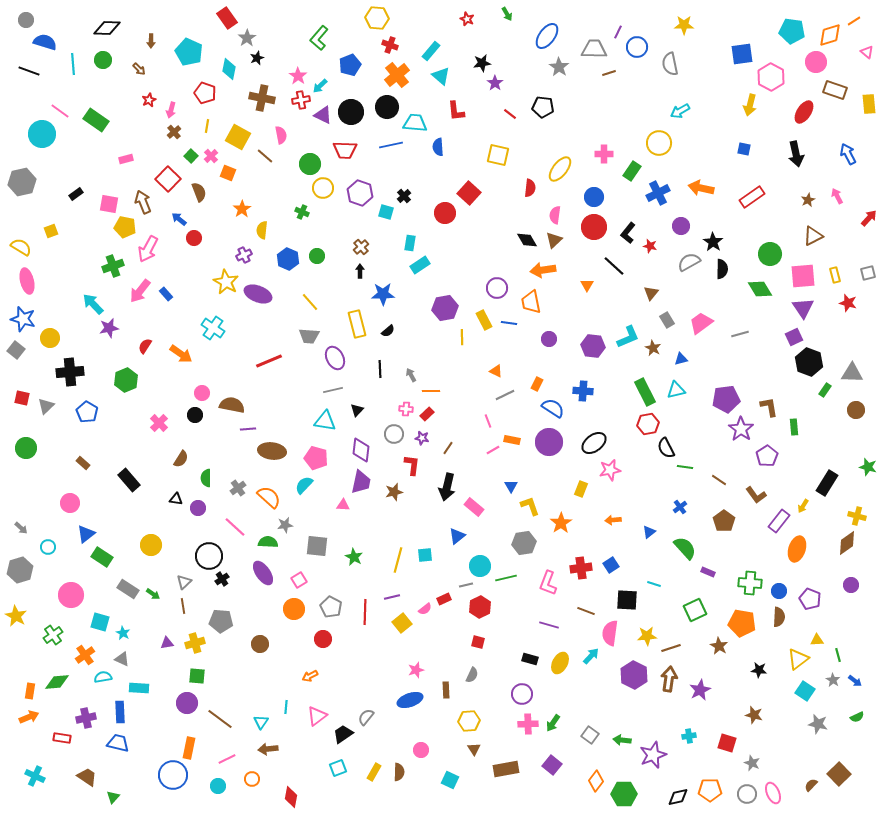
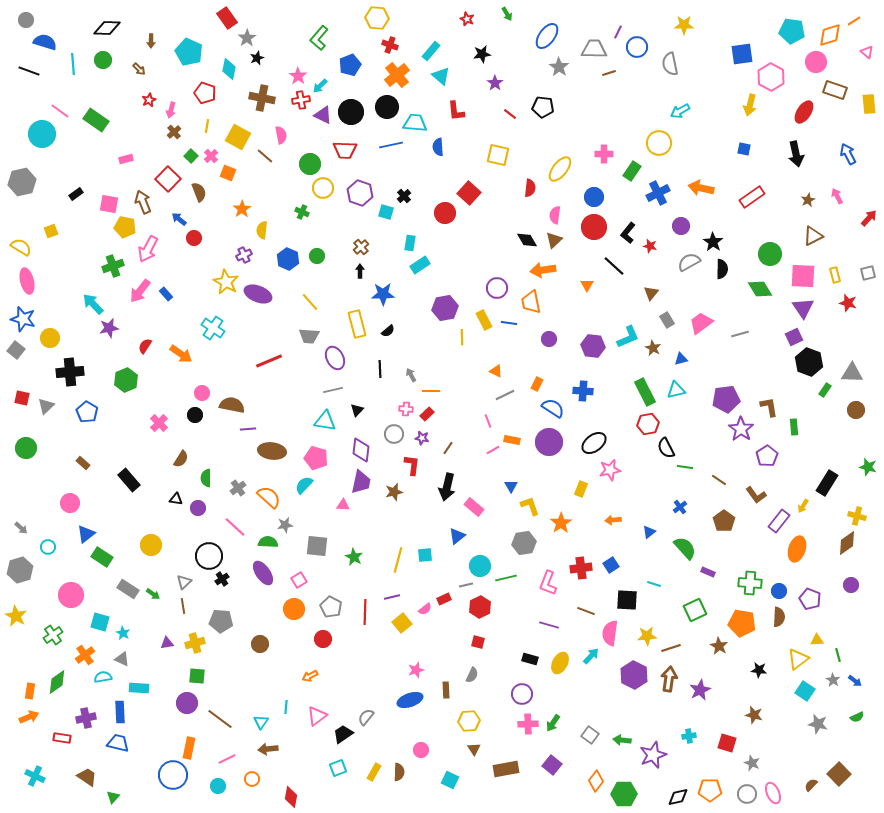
black star at (482, 63): moved 9 px up
pink square at (803, 276): rotated 8 degrees clockwise
green diamond at (57, 682): rotated 30 degrees counterclockwise
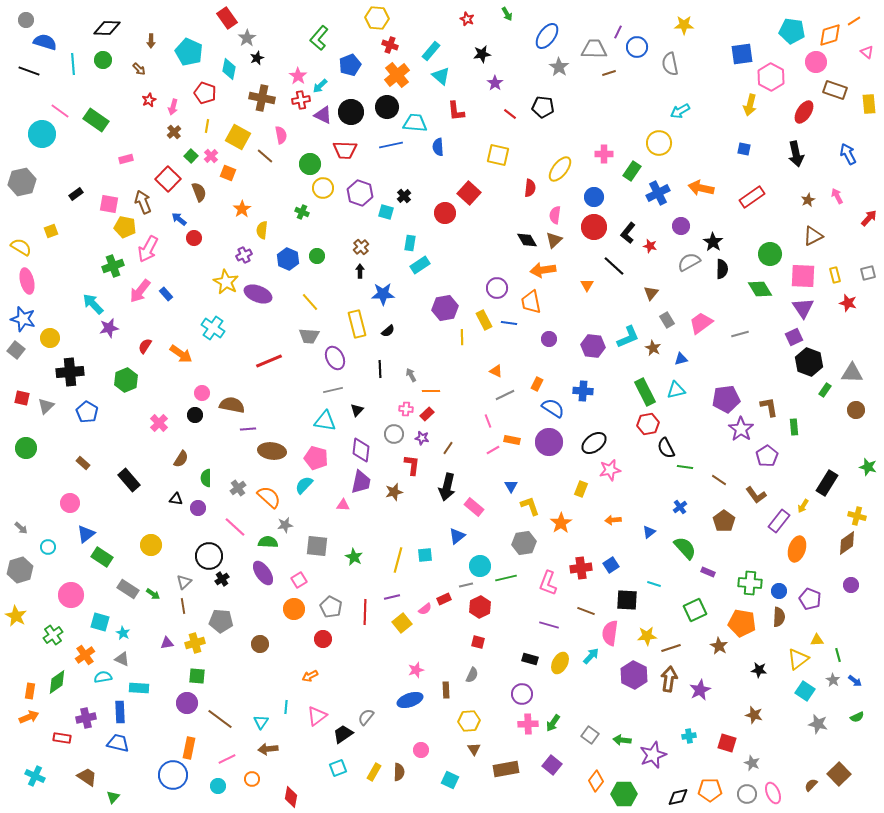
pink arrow at (171, 110): moved 2 px right, 3 px up
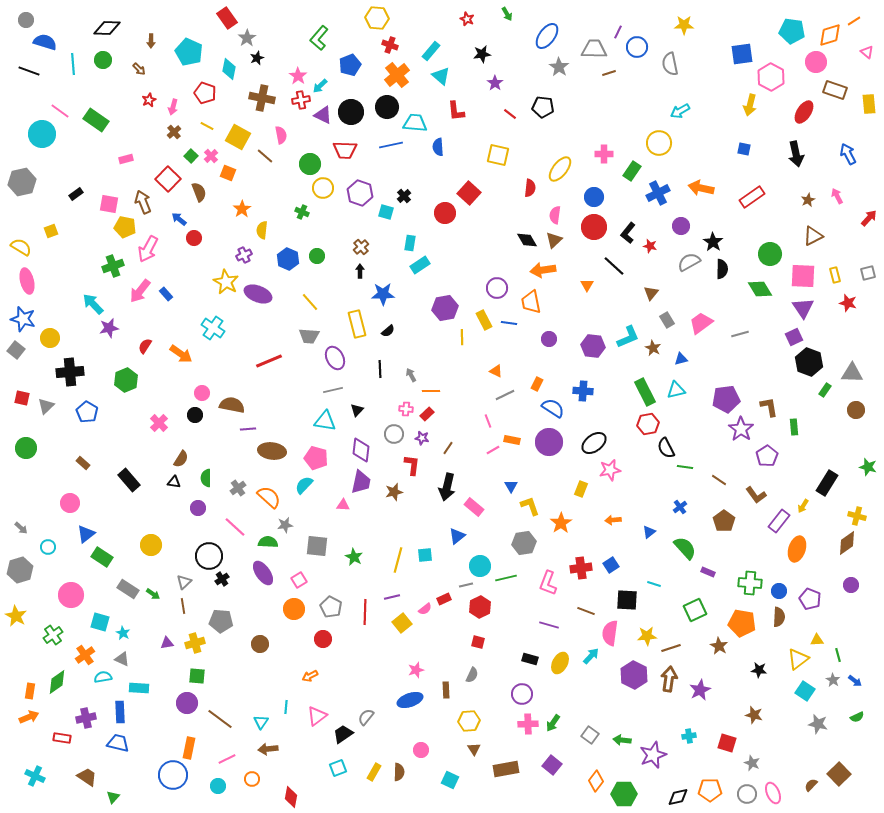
yellow line at (207, 126): rotated 72 degrees counterclockwise
black triangle at (176, 499): moved 2 px left, 17 px up
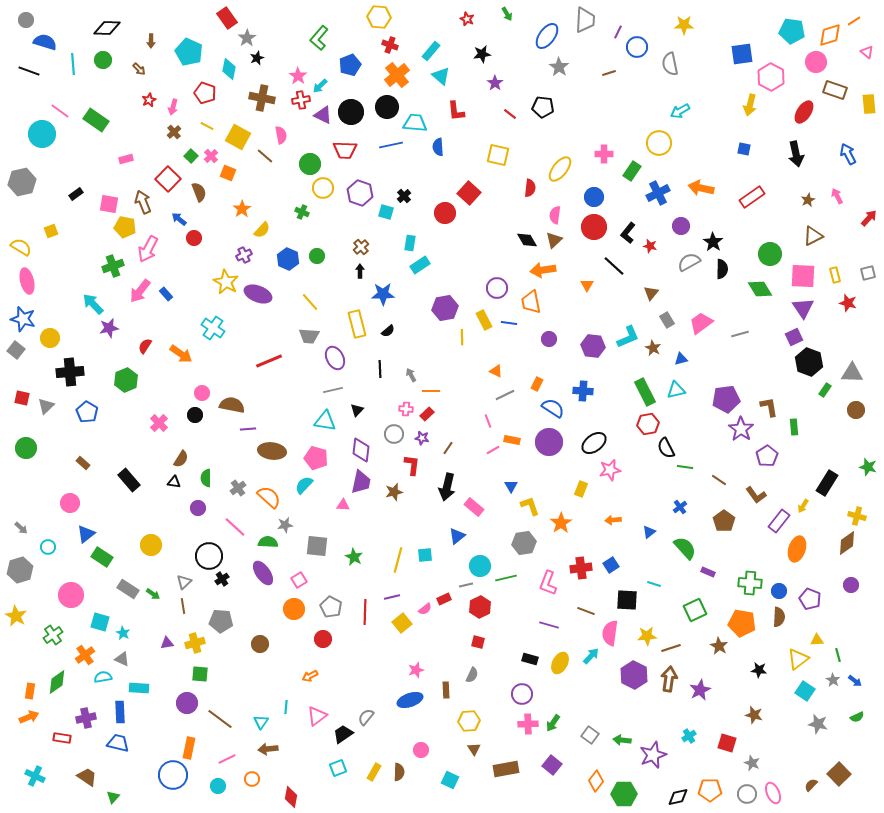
yellow hexagon at (377, 18): moved 2 px right, 1 px up
gray trapezoid at (594, 49): moved 9 px left, 29 px up; rotated 92 degrees clockwise
yellow semicircle at (262, 230): rotated 144 degrees counterclockwise
green square at (197, 676): moved 3 px right, 2 px up
cyan cross at (689, 736): rotated 24 degrees counterclockwise
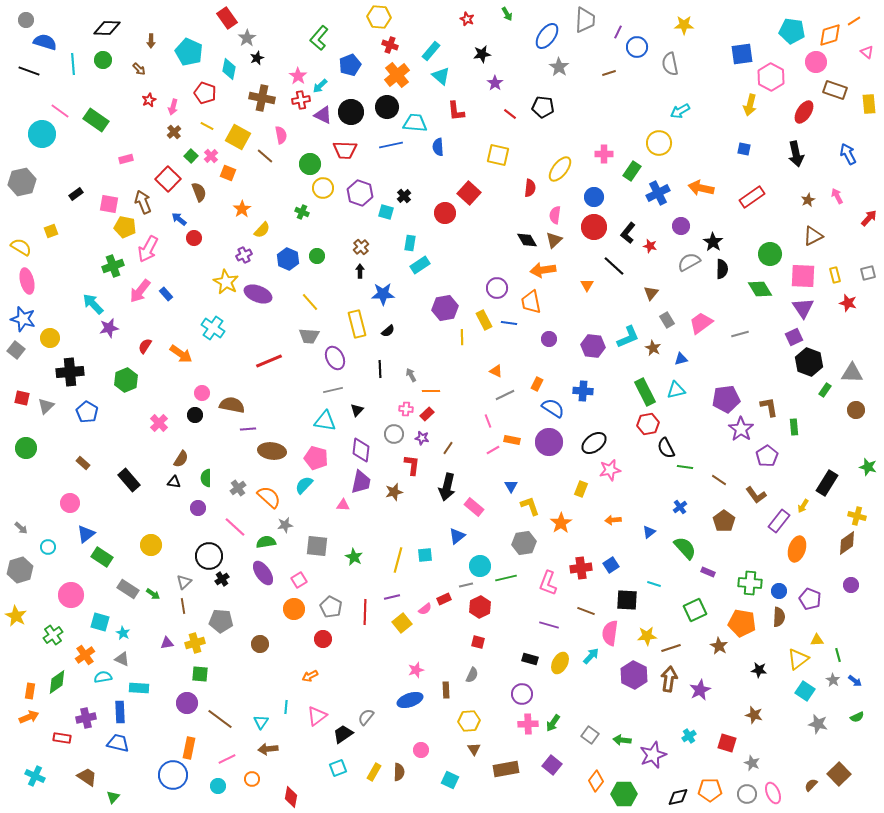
green semicircle at (268, 542): moved 2 px left; rotated 12 degrees counterclockwise
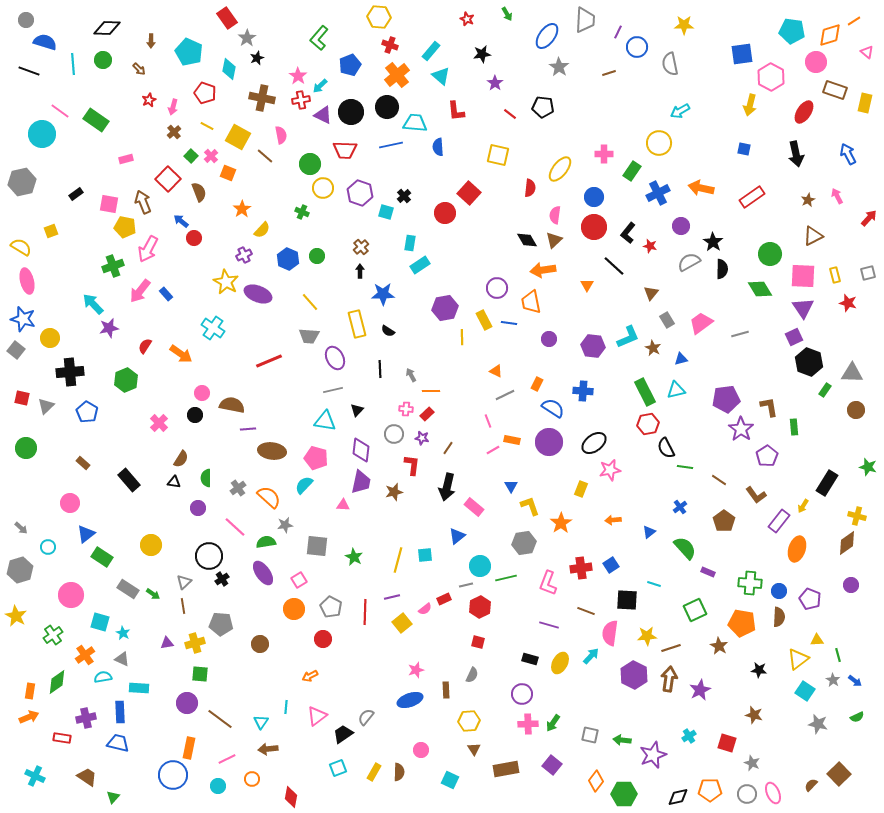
yellow rectangle at (869, 104): moved 4 px left, 1 px up; rotated 18 degrees clockwise
blue arrow at (179, 219): moved 2 px right, 2 px down
black semicircle at (388, 331): rotated 72 degrees clockwise
gray pentagon at (221, 621): moved 3 px down
gray square at (590, 735): rotated 24 degrees counterclockwise
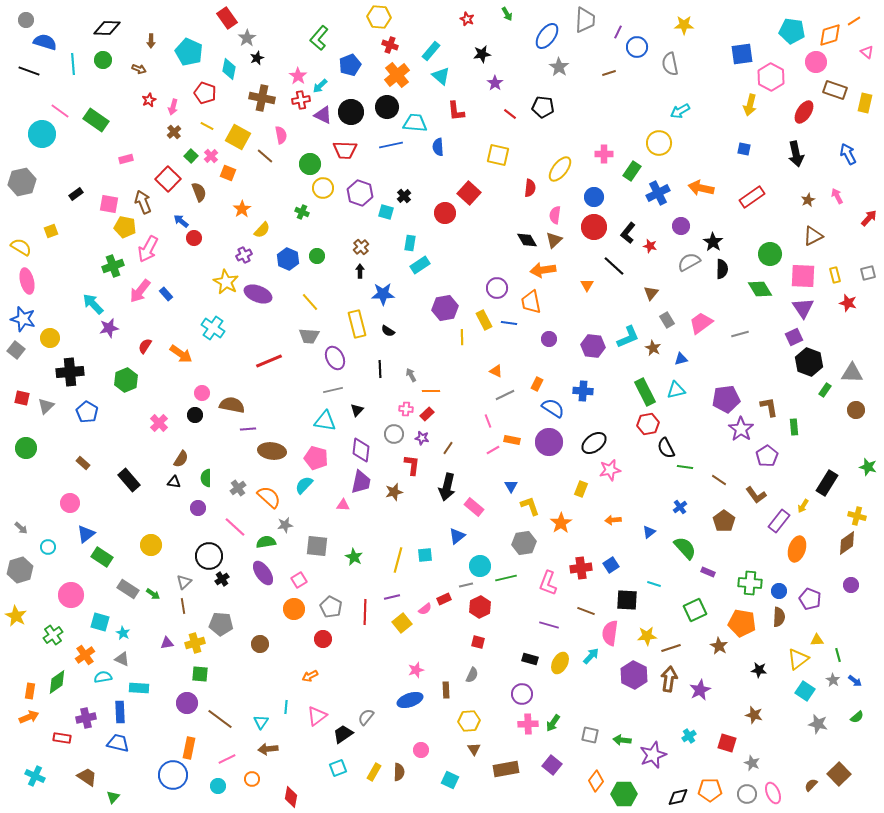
brown arrow at (139, 69): rotated 24 degrees counterclockwise
green semicircle at (857, 717): rotated 16 degrees counterclockwise
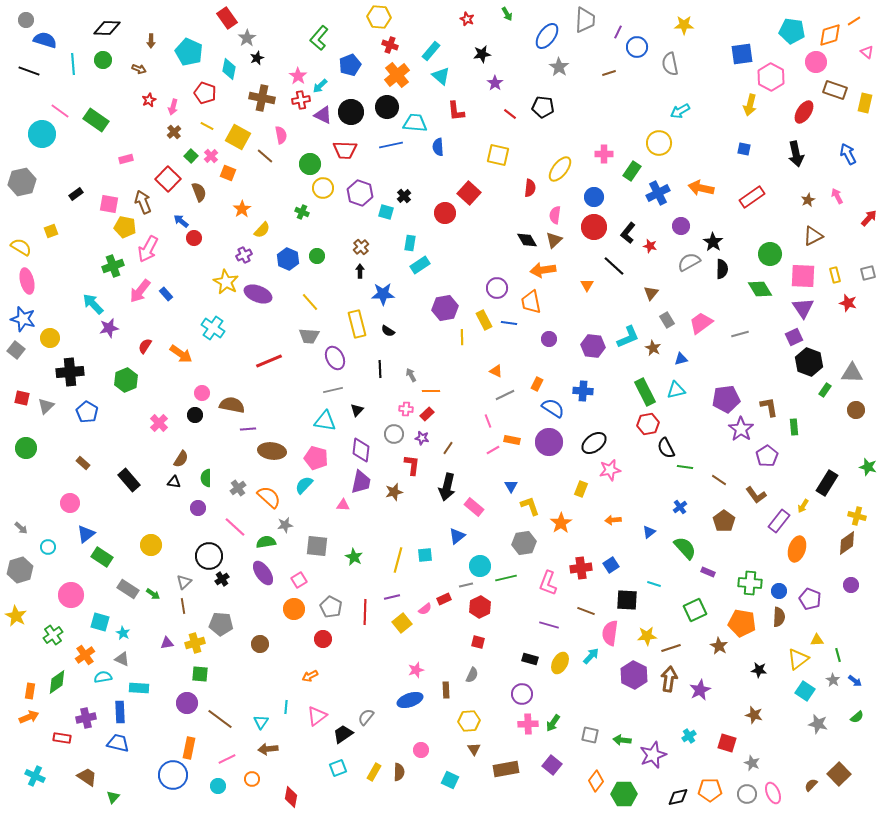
blue semicircle at (45, 42): moved 2 px up
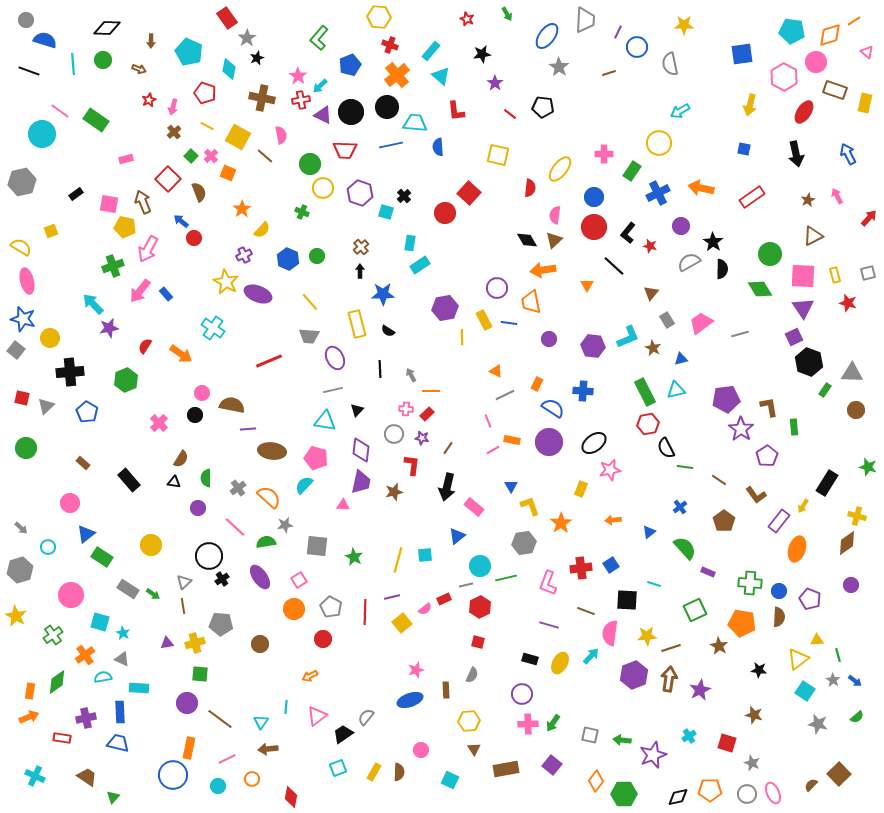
pink hexagon at (771, 77): moved 13 px right
purple ellipse at (263, 573): moved 3 px left, 4 px down
purple hexagon at (634, 675): rotated 12 degrees clockwise
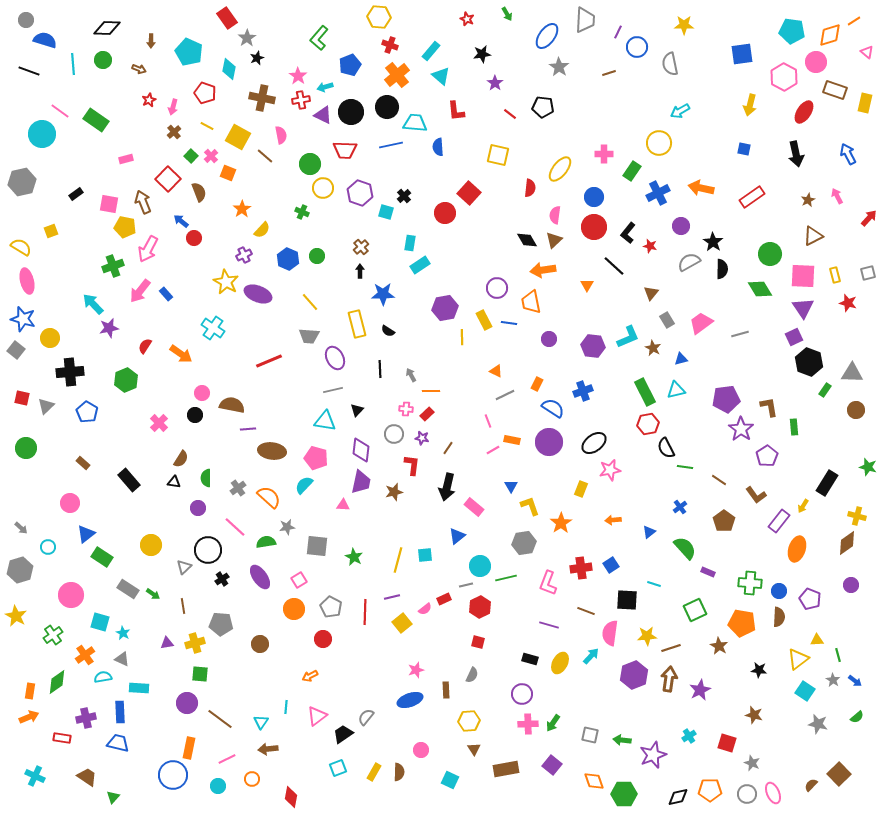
cyan arrow at (320, 86): moved 5 px right, 1 px down; rotated 28 degrees clockwise
blue cross at (583, 391): rotated 24 degrees counterclockwise
gray star at (285, 525): moved 2 px right, 2 px down
black circle at (209, 556): moved 1 px left, 6 px up
gray triangle at (184, 582): moved 15 px up
orange diamond at (596, 781): moved 2 px left; rotated 55 degrees counterclockwise
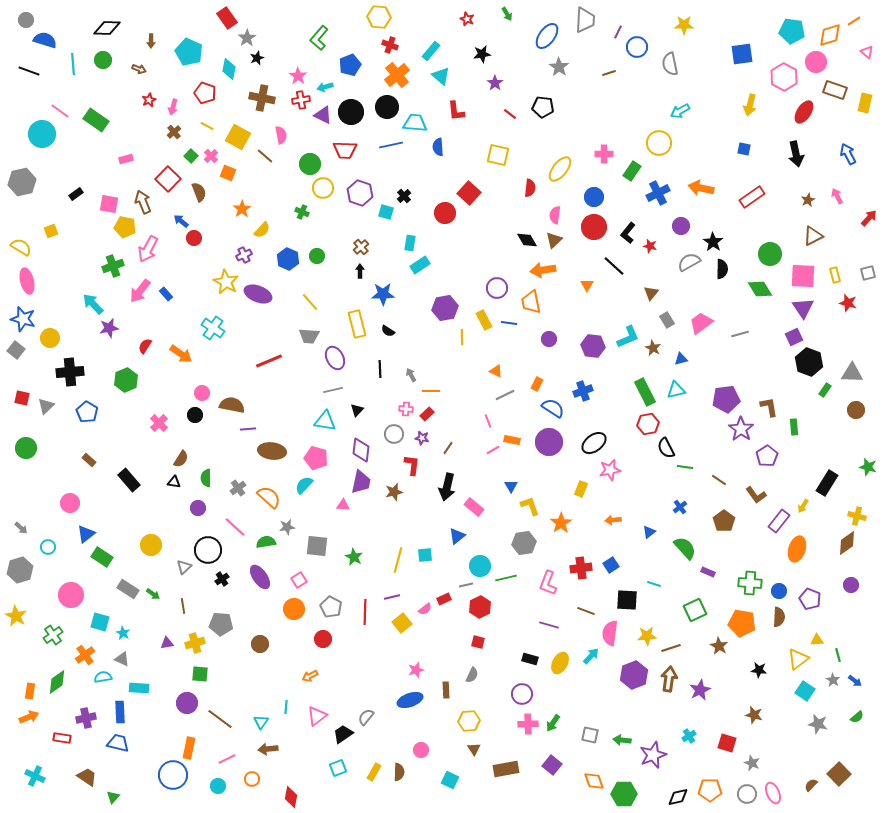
brown rectangle at (83, 463): moved 6 px right, 3 px up
